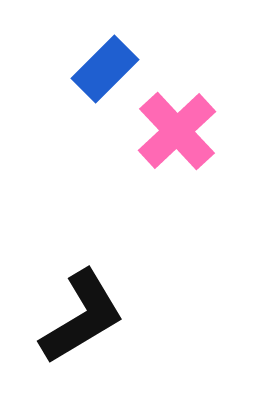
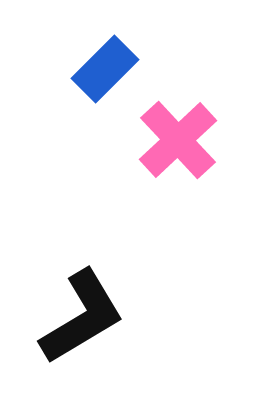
pink cross: moved 1 px right, 9 px down
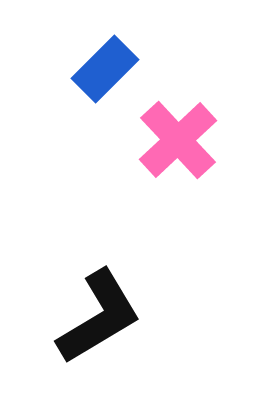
black L-shape: moved 17 px right
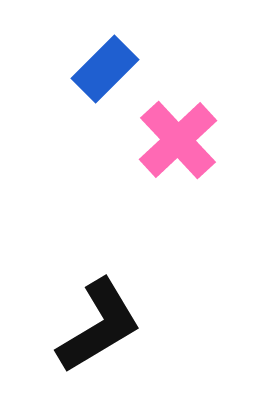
black L-shape: moved 9 px down
